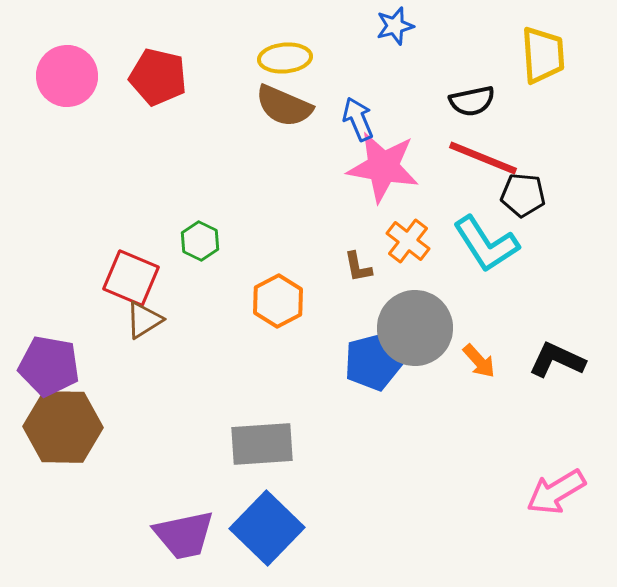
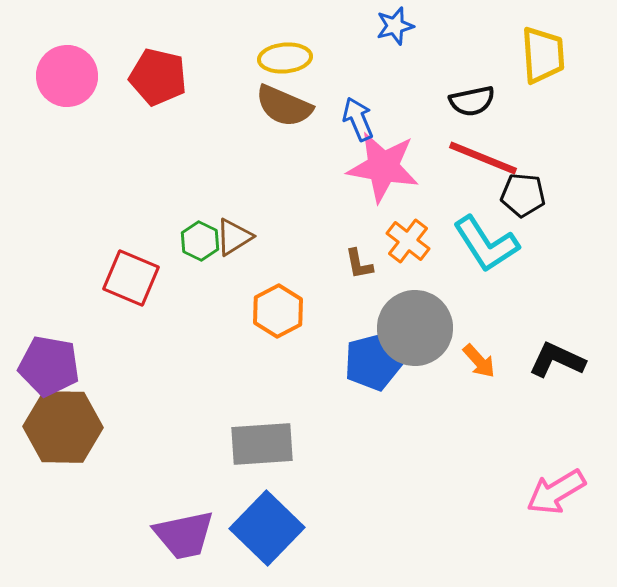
brown L-shape: moved 1 px right, 3 px up
orange hexagon: moved 10 px down
brown triangle: moved 90 px right, 83 px up
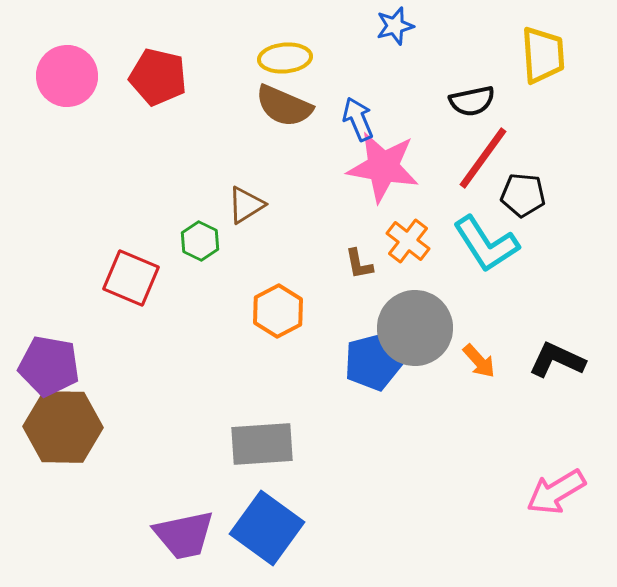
red line: rotated 76 degrees counterclockwise
brown triangle: moved 12 px right, 32 px up
blue square: rotated 8 degrees counterclockwise
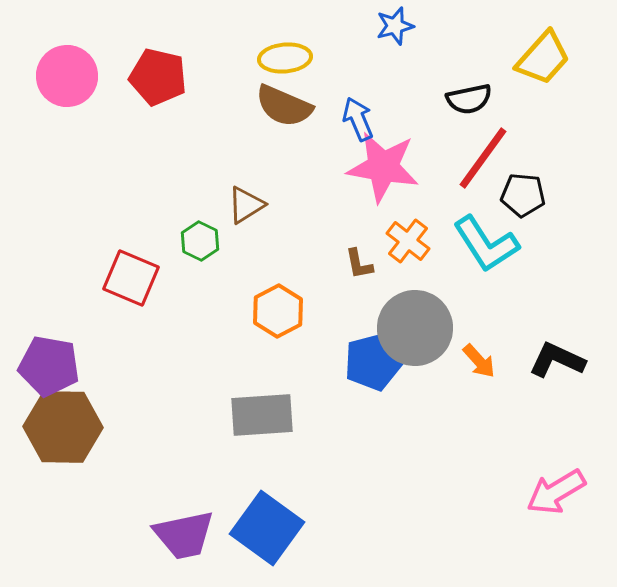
yellow trapezoid: moved 3 px down; rotated 46 degrees clockwise
black semicircle: moved 3 px left, 2 px up
gray rectangle: moved 29 px up
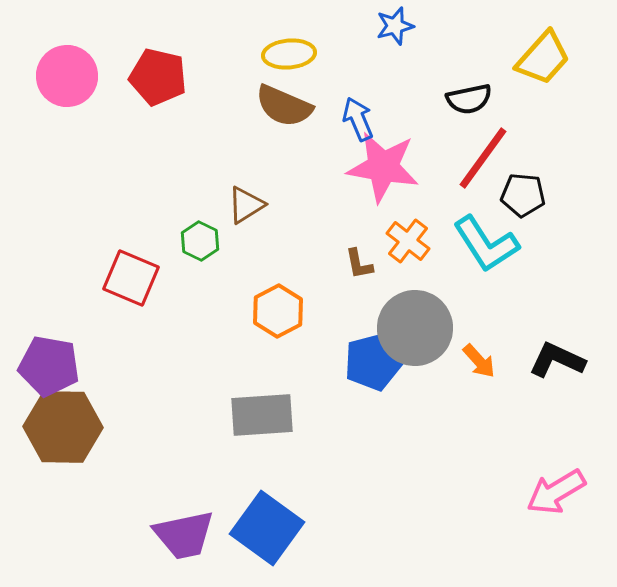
yellow ellipse: moved 4 px right, 4 px up
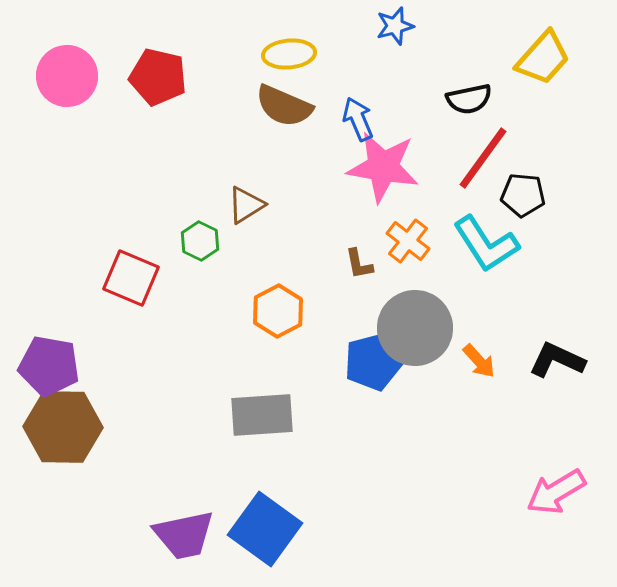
blue square: moved 2 px left, 1 px down
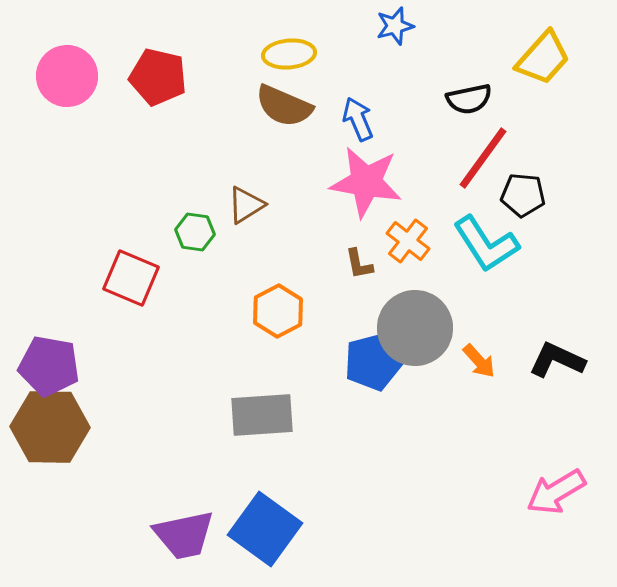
pink star: moved 17 px left, 15 px down
green hexagon: moved 5 px left, 9 px up; rotated 18 degrees counterclockwise
brown hexagon: moved 13 px left
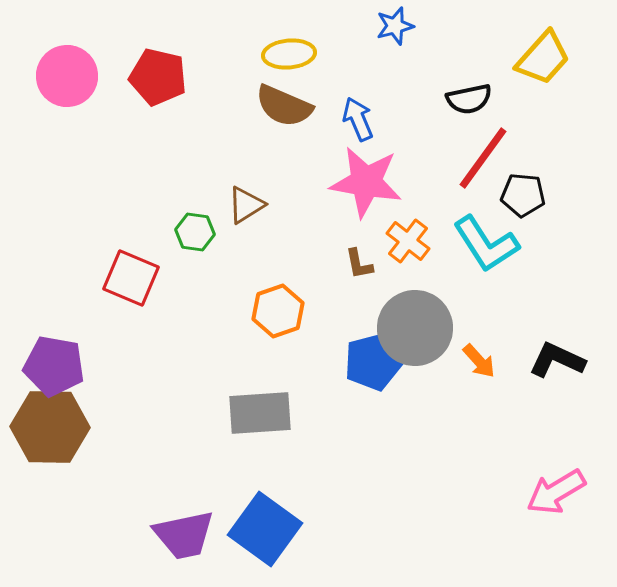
orange hexagon: rotated 9 degrees clockwise
purple pentagon: moved 5 px right
gray rectangle: moved 2 px left, 2 px up
